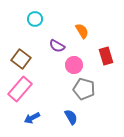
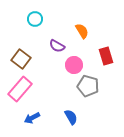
gray pentagon: moved 4 px right, 3 px up
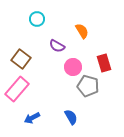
cyan circle: moved 2 px right
red rectangle: moved 2 px left, 7 px down
pink circle: moved 1 px left, 2 px down
pink rectangle: moved 3 px left
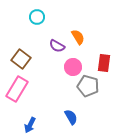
cyan circle: moved 2 px up
orange semicircle: moved 4 px left, 6 px down
red rectangle: rotated 24 degrees clockwise
pink rectangle: rotated 10 degrees counterclockwise
blue arrow: moved 2 px left, 7 px down; rotated 35 degrees counterclockwise
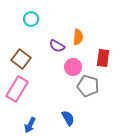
cyan circle: moved 6 px left, 2 px down
orange semicircle: rotated 35 degrees clockwise
red rectangle: moved 1 px left, 5 px up
blue semicircle: moved 3 px left, 1 px down
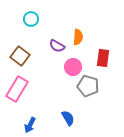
brown square: moved 1 px left, 3 px up
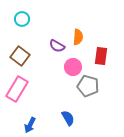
cyan circle: moved 9 px left
red rectangle: moved 2 px left, 2 px up
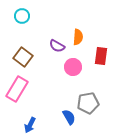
cyan circle: moved 3 px up
brown square: moved 3 px right, 1 px down
gray pentagon: moved 17 px down; rotated 25 degrees counterclockwise
blue semicircle: moved 1 px right, 1 px up
